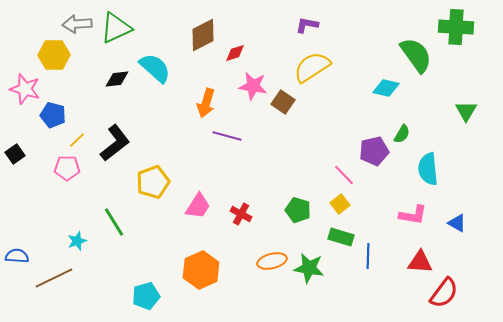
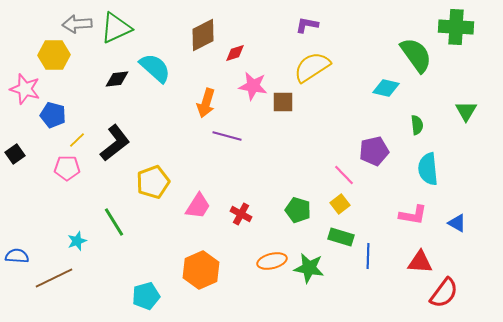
brown square at (283, 102): rotated 35 degrees counterclockwise
green semicircle at (402, 134): moved 15 px right, 9 px up; rotated 36 degrees counterclockwise
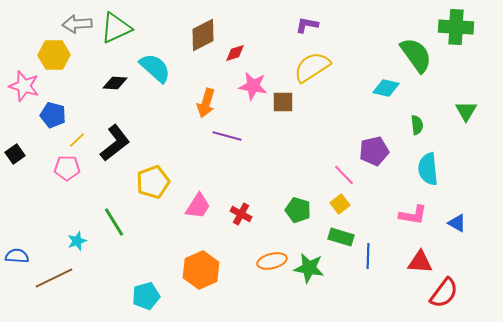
black diamond at (117, 79): moved 2 px left, 4 px down; rotated 10 degrees clockwise
pink star at (25, 89): moved 1 px left, 3 px up
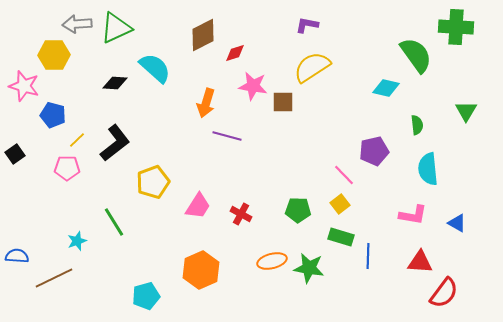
green pentagon at (298, 210): rotated 15 degrees counterclockwise
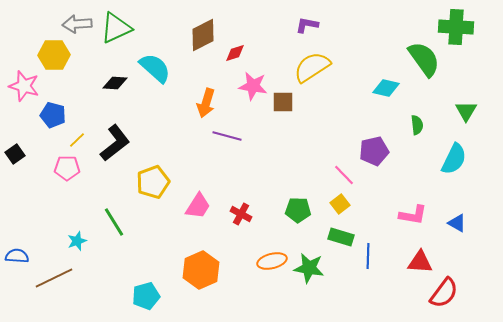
green semicircle at (416, 55): moved 8 px right, 4 px down
cyan semicircle at (428, 169): moved 26 px right, 10 px up; rotated 148 degrees counterclockwise
